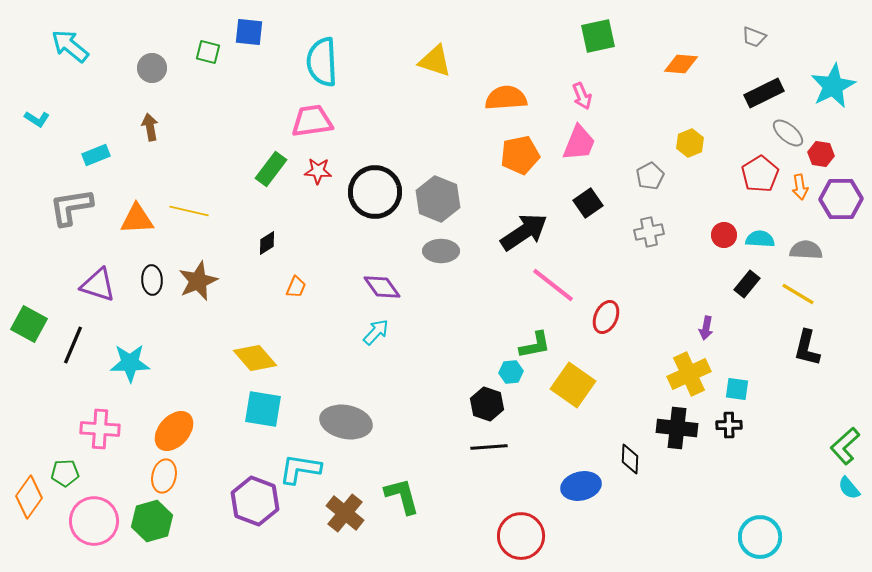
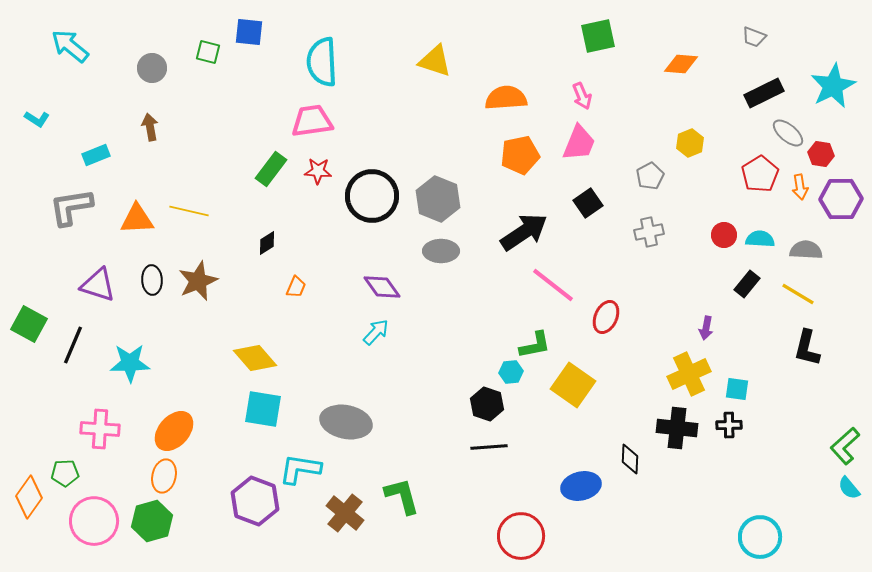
black circle at (375, 192): moved 3 px left, 4 px down
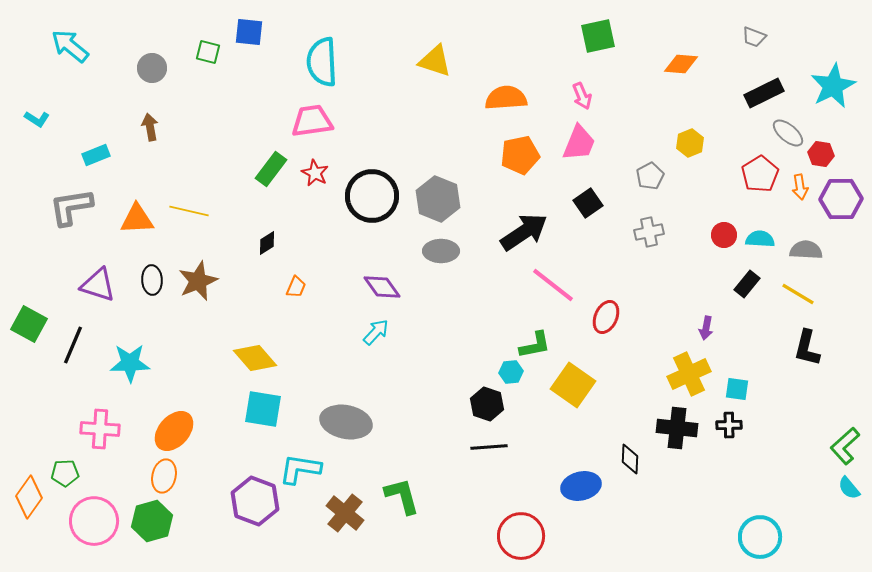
red star at (318, 171): moved 3 px left, 2 px down; rotated 24 degrees clockwise
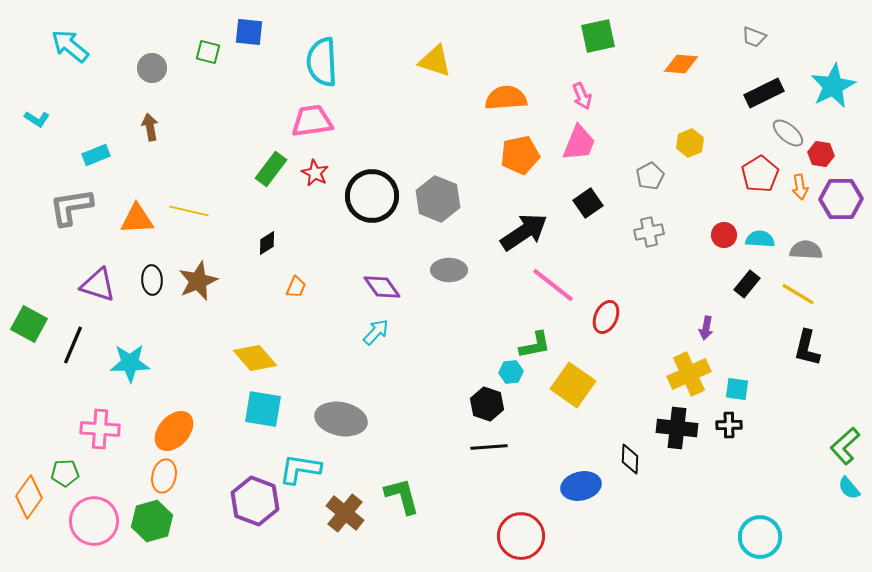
gray ellipse at (441, 251): moved 8 px right, 19 px down
gray ellipse at (346, 422): moved 5 px left, 3 px up
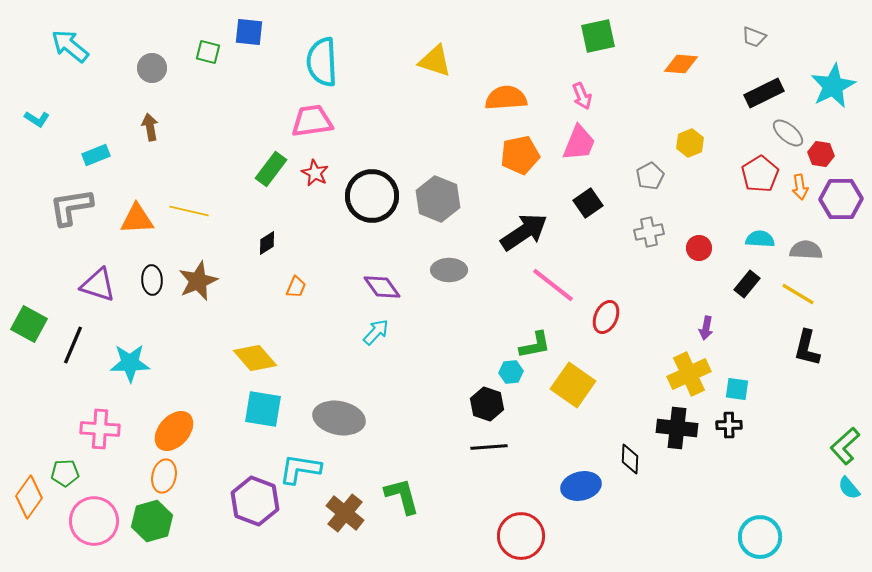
red circle at (724, 235): moved 25 px left, 13 px down
gray ellipse at (341, 419): moved 2 px left, 1 px up
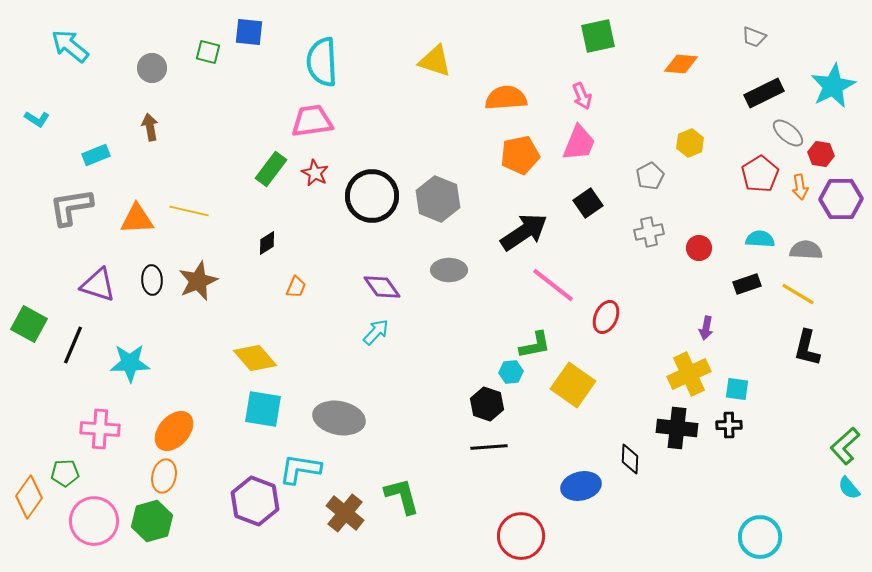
black rectangle at (747, 284): rotated 32 degrees clockwise
